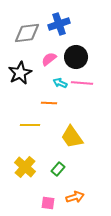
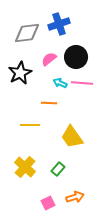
pink square: rotated 32 degrees counterclockwise
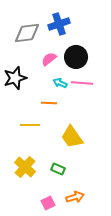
black star: moved 5 px left, 5 px down; rotated 10 degrees clockwise
green rectangle: rotated 72 degrees clockwise
